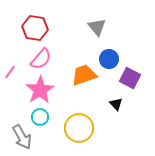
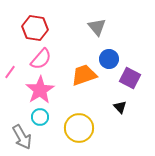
black triangle: moved 4 px right, 3 px down
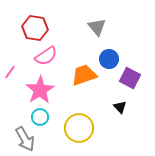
pink semicircle: moved 5 px right, 3 px up; rotated 15 degrees clockwise
gray arrow: moved 3 px right, 2 px down
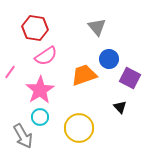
gray arrow: moved 2 px left, 3 px up
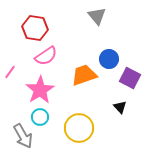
gray triangle: moved 11 px up
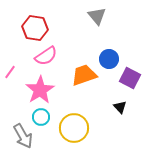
cyan circle: moved 1 px right
yellow circle: moved 5 px left
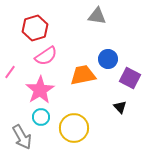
gray triangle: rotated 42 degrees counterclockwise
red hexagon: rotated 25 degrees counterclockwise
blue circle: moved 1 px left
orange trapezoid: moved 1 px left; rotated 8 degrees clockwise
gray arrow: moved 1 px left, 1 px down
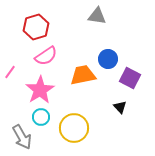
red hexagon: moved 1 px right, 1 px up
